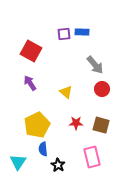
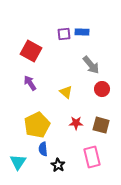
gray arrow: moved 4 px left
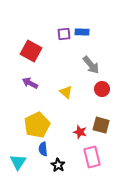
purple arrow: rotated 28 degrees counterclockwise
red star: moved 4 px right, 9 px down; rotated 16 degrees clockwise
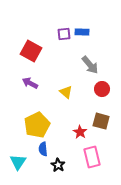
gray arrow: moved 1 px left
brown square: moved 4 px up
red star: rotated 16 degrees clockwise
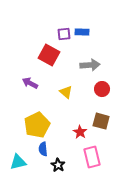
red square: moved 18 px right, 4 px down
gray arrow: rotated 54 degrees counterclockwise
cyan triangle: rotated 42 degrees clockwise
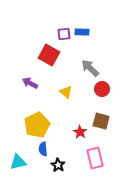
gray arrow: moved 3 px down; rotated 132 degrees counterclockwise
pink rectangle: moved 3 px right, 1 px down
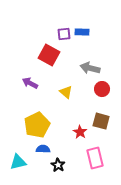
gray arrow: rotated 30 degrees counterclockwise
blue semicircle: rotated 96 degrees clockwise
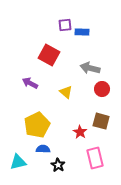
purple square: moved 1 px right, 9 px up
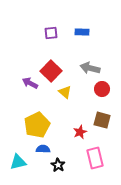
purple square: moved 14 px left, 8 px down
red square: moved 2 px right, 16 px down; rotated 15 degrees clockwise
yellow triangle: moved 1 px left
brown square: moved 1 px right, 1 px up
red star: rotated 16 degrees clockwise
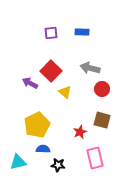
black star: rotated 24 degrees counterclockwise
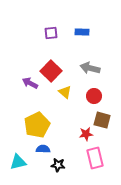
red circle: moved 8 px left, 7 px down
red star: moved 6 px right, 2 px down; rotated 16 degrees clockwise
